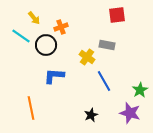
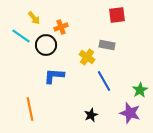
orange line: moved 1 px left, 1 px down
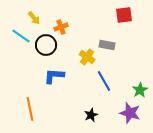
red square: moved 7 px right
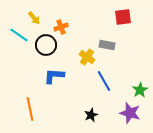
red square: moved 1 px left, 2 px down
cyan line: moved 2 px left, 1 px up
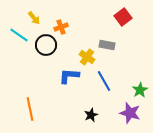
red square: rotated 30 degrees counterclockwise
blue L-shape: moved 15 px right
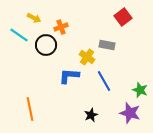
yellow arrow: rotated 24 degrees counterclockwise
green star: rotated 21 degrees counterclockwise
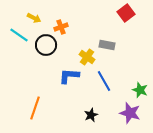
red square: moved 3 px right, 4 px up
orange line: moved 5 px right, 1 px up; rotated 30 degrees clockwise
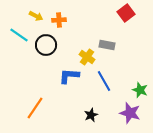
yellow arrow: moved 2 px right, 2 px up
orange cross: moved 2 px left, 7 px up; rotated 16 degrees clockwise
orange line: rotated 15 degrees clockwise
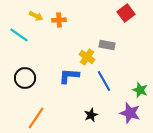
black circle: moved 21 px left, 33 px down
orange line: moved 1 px right, 10 px down
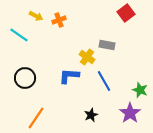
orange cross: rotated 16 degrees counterclockwise
purple star: rotated 20 degrees clockwise
